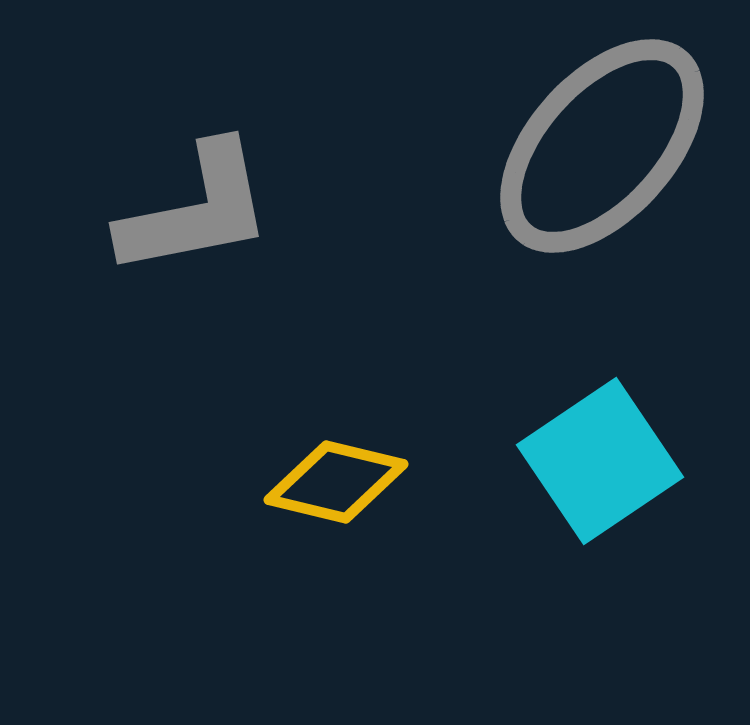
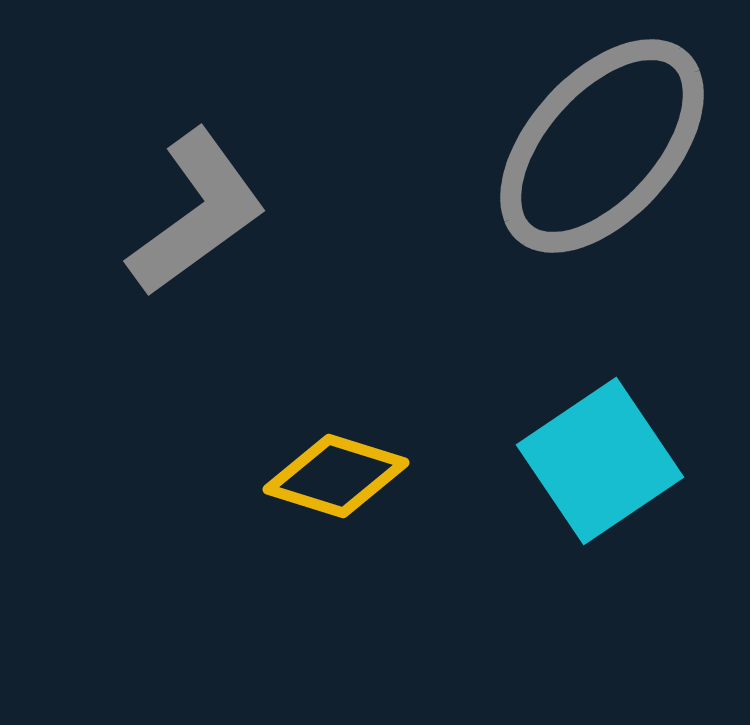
gray L-shape: moved 1 px right, 3 px down; rotated 25 degrees counterclockwise
yellow diamond: moved 6 px up; rotated 4 degrees clockwise
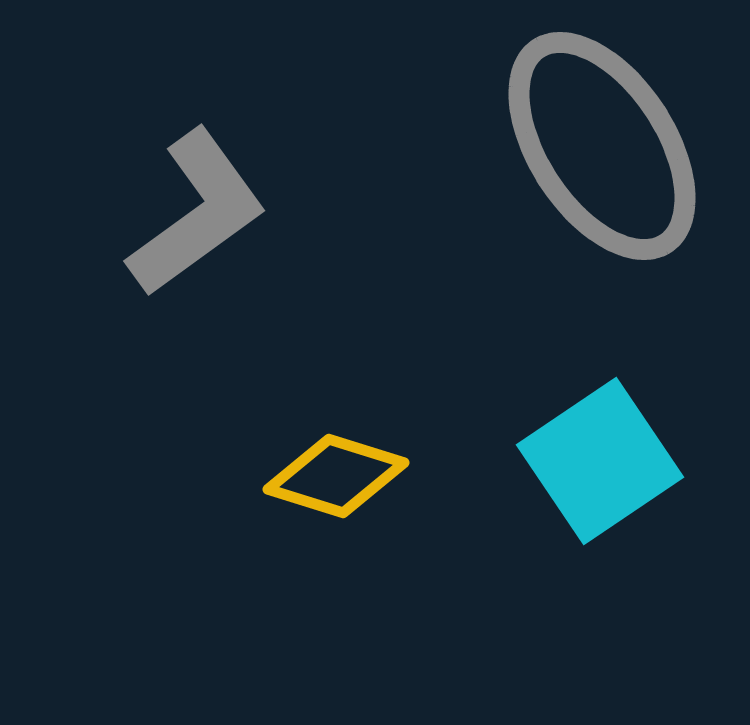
gray ellipse: rotated 75 degrees counterclockwise
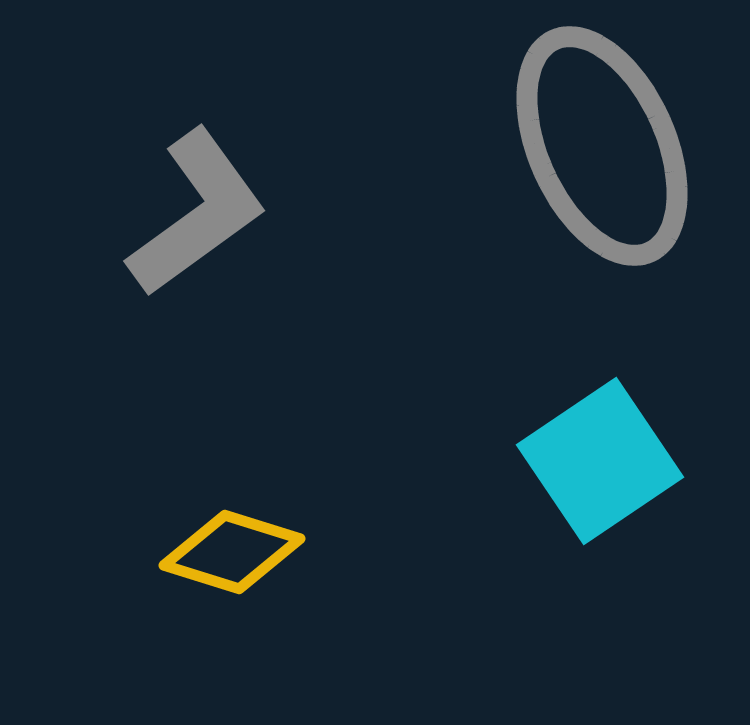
gray ellipse: rotated 9 degrees clockwise
yellow diamond: moved 104 px left, 76 px down
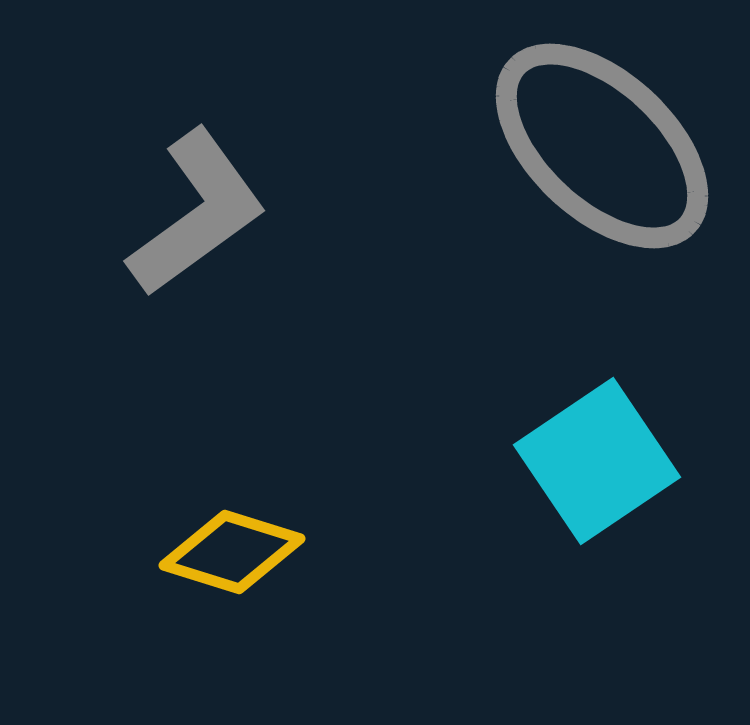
gray ellipse: rotated 23 degrees counterclockwise
cyan square: moved 3 px left
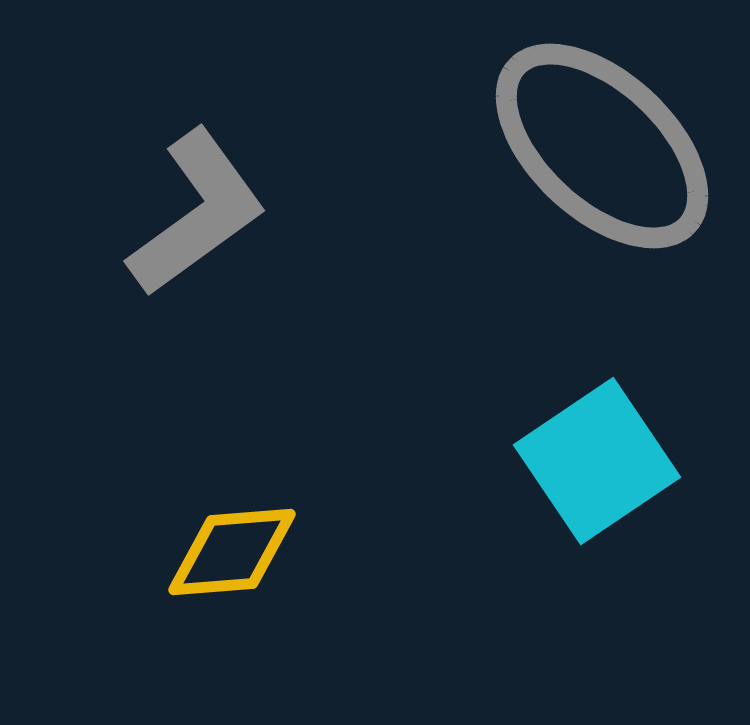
yellow diamond: rotated 22 degrees counterclockwise
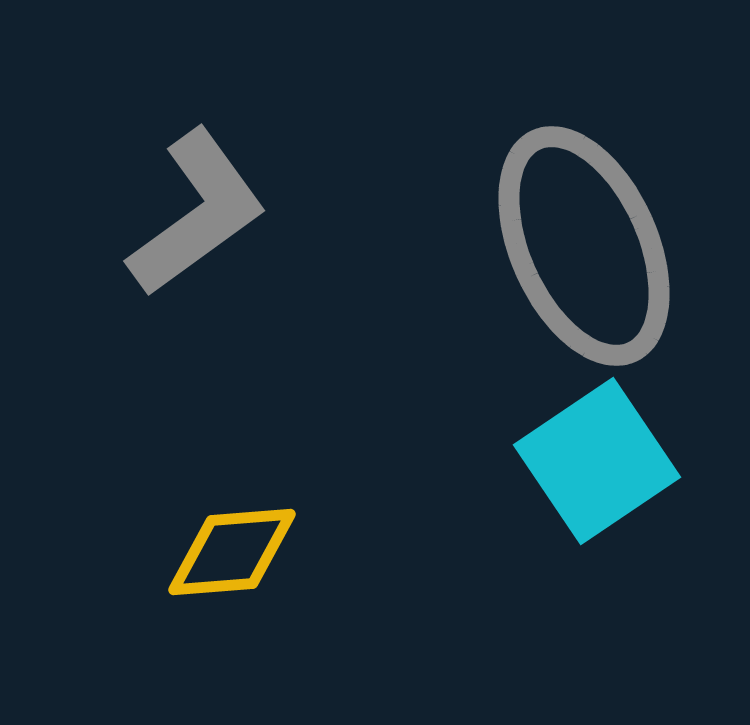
gray ellipse: moved 18 px left, 100 px down; rotated 23 degrees clockwise
